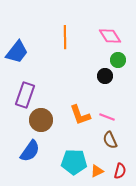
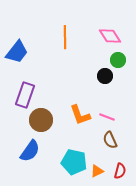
cyan pentagon: rotated 10 degrees clockwise
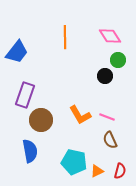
orange L-shape: rotated 10 degrees counterclockwise
blue semicircle: rotated 45 degrees counterclockwise
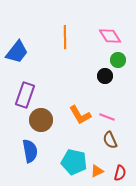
red semicircle: moved 2 px down
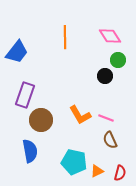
pink line: moved 1 px left, 1 px down
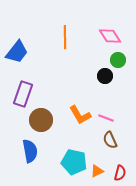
purple rectangle: moved 2 px left, 1 px up
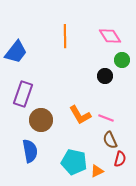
orange line: moved 1 px up
blue trapezoid: moved 1 px left
green circle: moved 4 px right
red semicircle: moved 14 px up
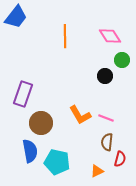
blue trapezoid: moved 35 px up
brown circle: moved 3 px down
brown semicircle: moved 3 px left, 2 px down; rotated 30 degrees clockwise
cyan pentagon: moved 17 px left
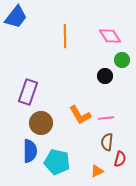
purple rectangle: moved 5 px right, 2 px up
pink line: rotated 28 degrees counterclockwise
blue semicircle: rotated 10 degrees clockwise
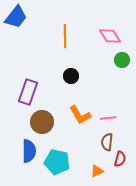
black circle: moved 34 px left
pink line: moved 2 px right
brown circle: moved 1 px right, 1 px up
blue semicircle: moved 1 px left
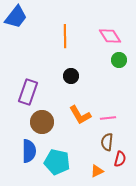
green circle: moved 3 px left
